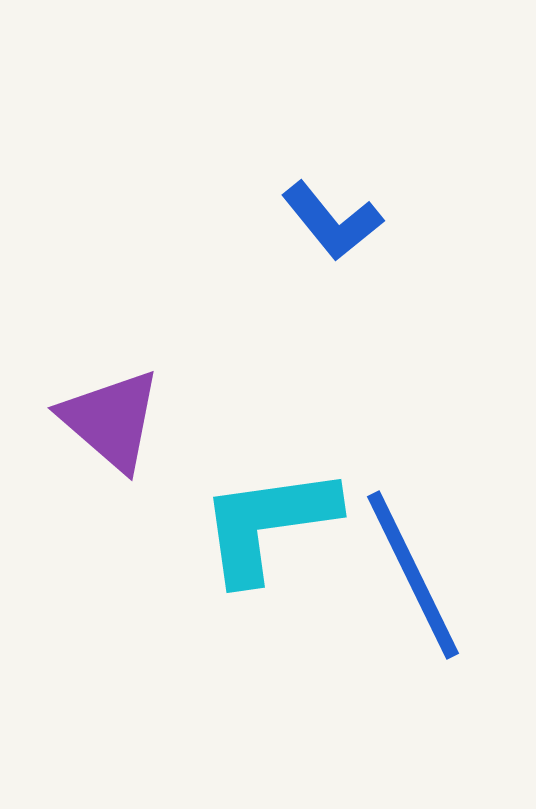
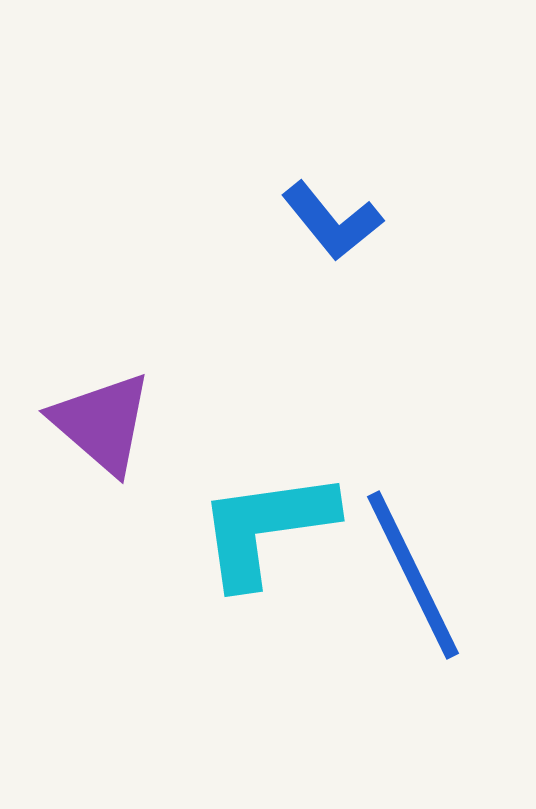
purple triangle: moved 9 px left, 3 px down
cyan L-shape: moved 2 px left, 4 px down
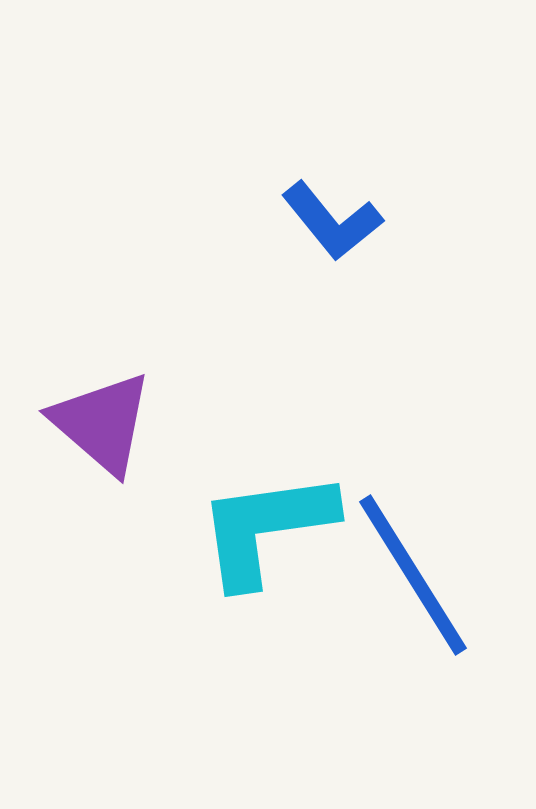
blue line: rotated 6 degrees counterclockwise
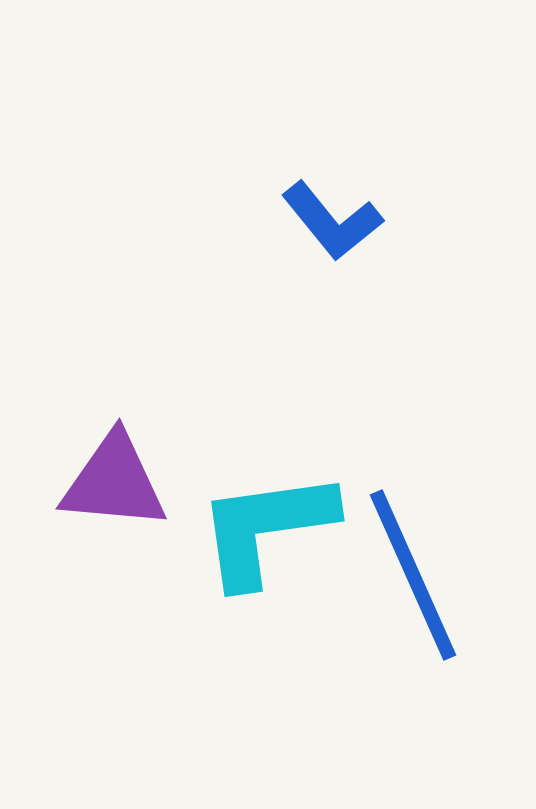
purple triangle: moved 12 px right, 59 px down; rotated 36 degrees counterclockwise
blue line: rotated 8 degrees clockwise
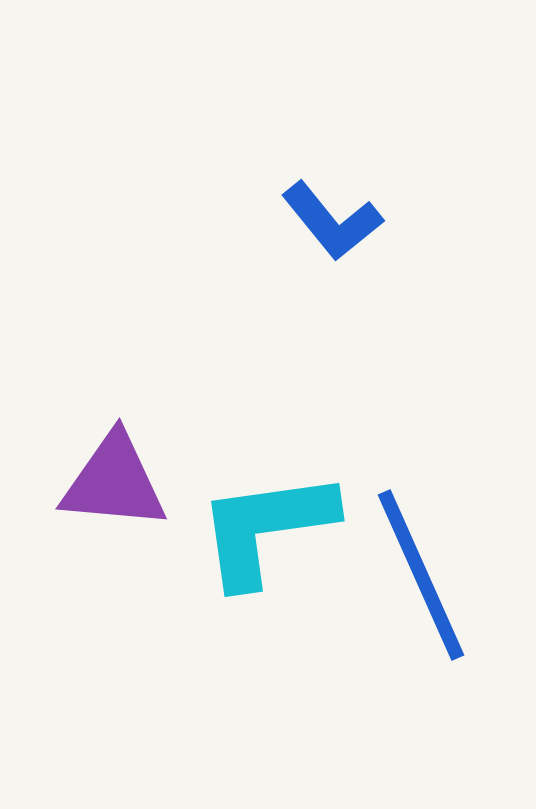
blue line: moved 8 px right
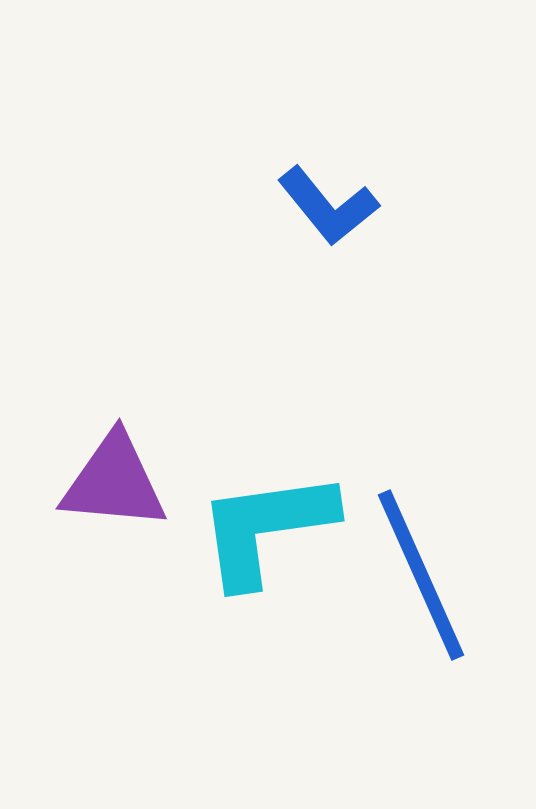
blue L-shape: moved 4 px left, 15 px up
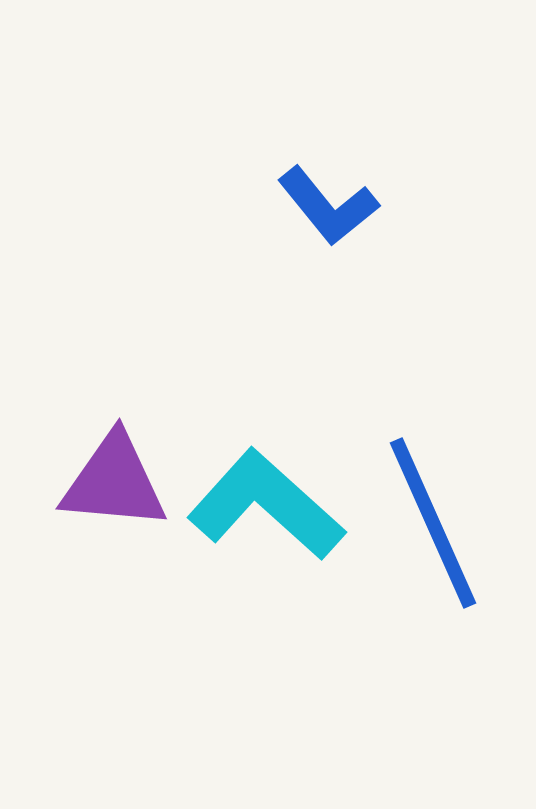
cyan L-shape: moved 23 px up; rotated 50 degrees clockwise
blue line: moved 12 px right, 52 px up
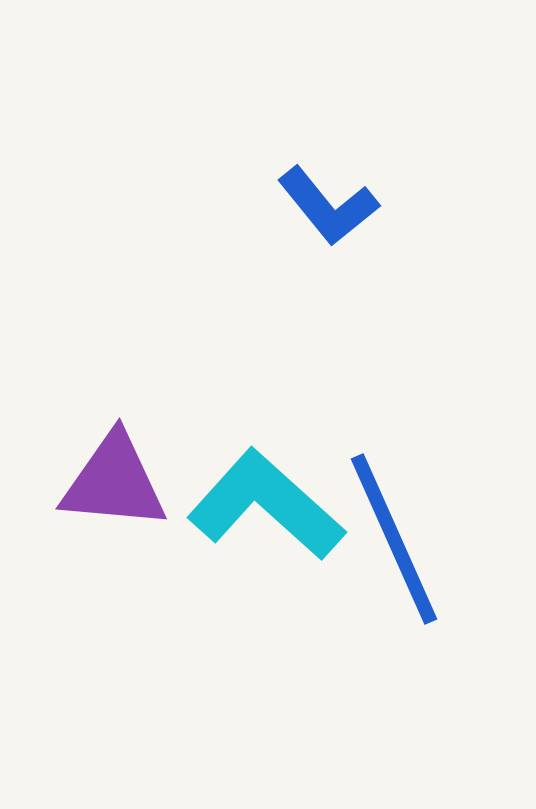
blue line: moved 39 px left, 16 px down
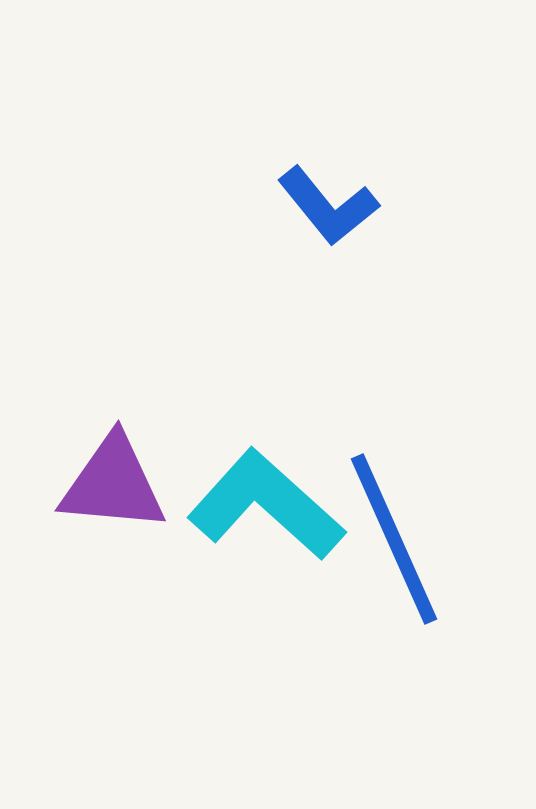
purple triangle: moved 1 px left, 2 px down
